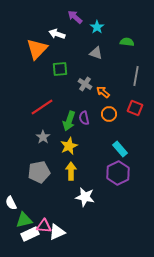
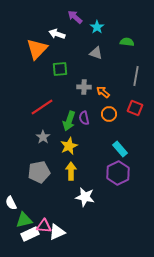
gray cross: moved 1 px left, 3 px down; rotated 32 degrees counterclockwise
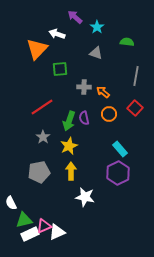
red square: rotated 21 degrees clockwise
pink triangle: rotated 28 degrees counterclockwise
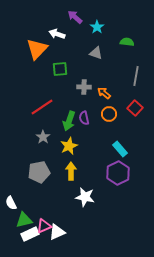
orange arrow: moved 1 px right, 1 px down
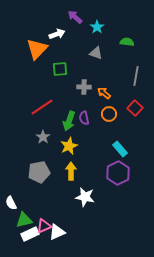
white arrow: rotated 140 degrees clockwise
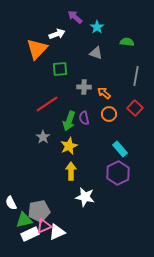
red line: moved 5 px right, 3 px up
gray pentagon: moved 39 px down
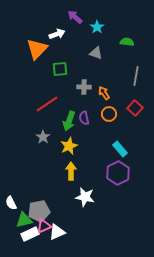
orange arrow: rotated 16 degrees clockwise
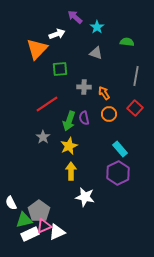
gray pentagon: rotated 25 degrees counterclockwise
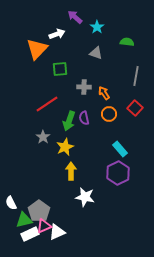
yellow star: moved 4 px left, 1 px down
